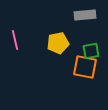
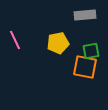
pink line: rotated 12 degrees counterclockwise
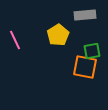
yellow pentagon: moved 8 px up; rotated 20 degrees counterclockwise
green square: moved 1 px right
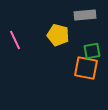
yellow pentagon: rotated 25 degrees counterclockwise
orange square: moved 1 px right, 1 px down
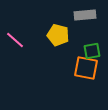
pink line: rotated 24 degrees counterclockwise
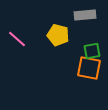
pink line: moved 2 px right, 1 px up
orange square: moved 3 px right
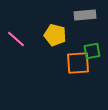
yellow pentagon: moved 3 px left
pink line: moved 1 px left
orange square: moved 11 px left, 5 px up; rotated 15 degrees counterclockwise
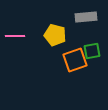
gray rectangle: moved 1 px right, 2 px down
pink line: moved 1 px left, 3 px up; rotated 42 degrees counterclockwise
orange square: moved 3 px left, 3 px up; rotated 15 degrees counterclockwise
